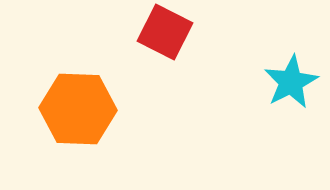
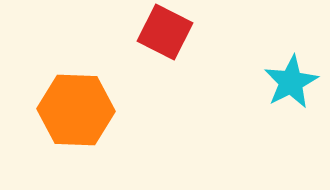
orange hexagon: moved 2 px left, 1 px down
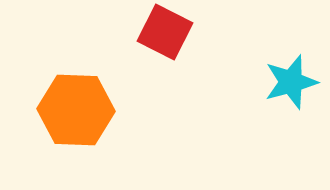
cyan star: rotated 12 degrees clockwise
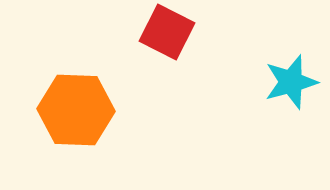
red square: moved 2 px right
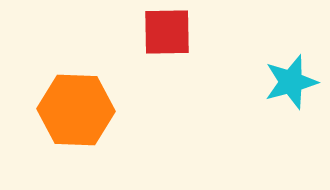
red square: rotated 28 degrees counterclockwise
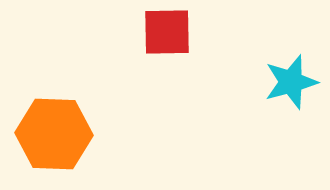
orange hexagon: moved 22 px left, 24 px down
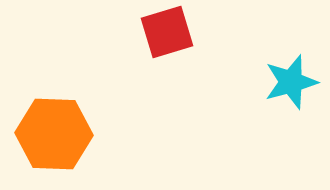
red square: rotated 16 degrees counterclockwise
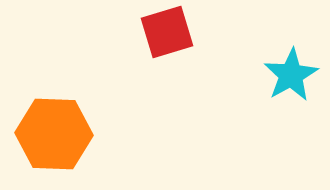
cyan star: moved 7 px up; rotated 14 degrees counterclockwise
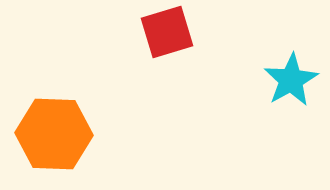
cyan star: moved 5 px down
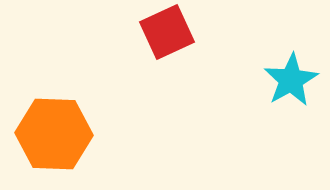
red square: rotated 8 degrees counterclockwise
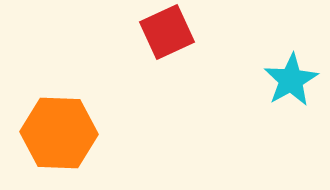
orange hexagon: moved 5 px right, 1 px up
